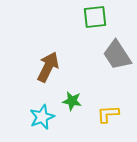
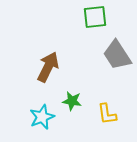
yellow L-shape: moved 1 px left; rotated 95 degrees counterclockwise
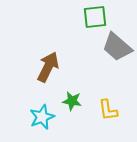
gray trapezoid: moved 8 px up; rotated 16 degrees counterclockwise
yellow L-shape: moved 1 px right, 4 px up
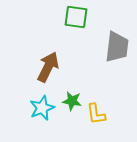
green square: moved 19 px left; rotated 15 degrees clockwise
gray trapezoid: rotated 124 degrees counterclockwise
yellow L-shape: moved 12 px left, 4 px down
cyan star: moved 9 px up
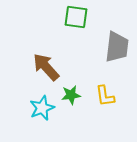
brown arrow: moved 2 px left; rotated 68 degrees counterclockwise
green star: moved 1 px left, 6 px up; rotated 18 degrees counterclockwise
yellow L-shape: moved 9 px right, 18 px up
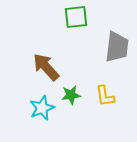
green square: rotated 15 degrees counterclockwise
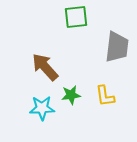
brown arrow: moved 1 px left
cyan star: rotated 20 degrees clockwise
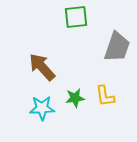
gray trapezoid: rotated 12 degrees clockwise
brown arrow: moved 3 px left
green star: moved 4 px right, 3 px down
